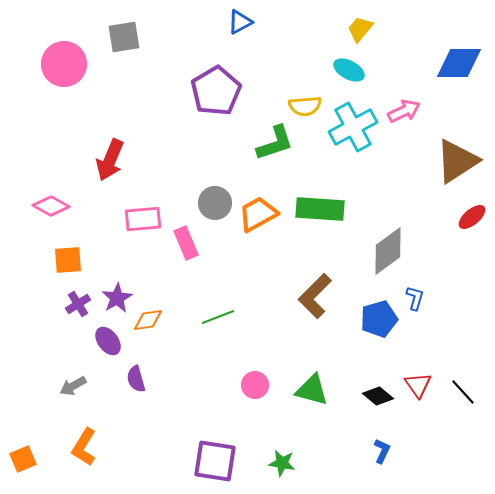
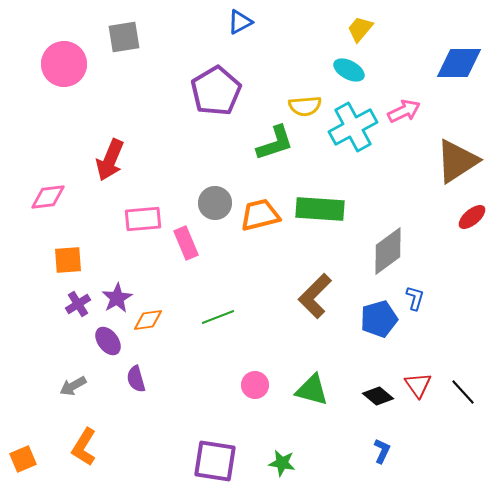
pink diamond at (51, 206): moved 3 px left, 9 px up; rotated 36 degrees counterclockwise
orange trapezoid at (258, 214): moved 2 px right, 1 px down; rotated 15 degrees clockwise
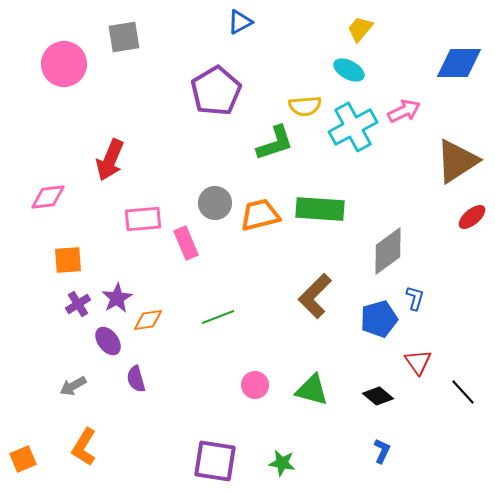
red triangle at (418, 385): moved 23 px up
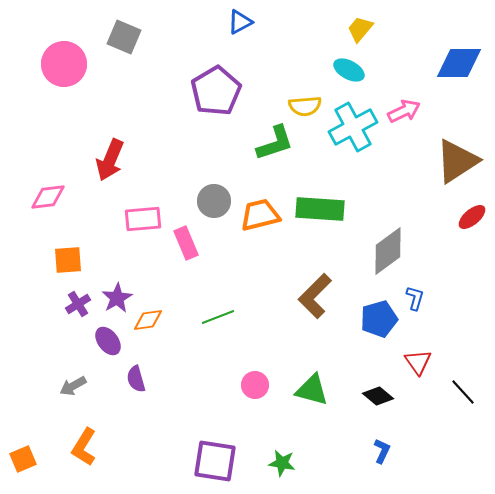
gray square at (124, 37): rotated 32 degrees clockwise
gray circle at (215, 203): moved 1 px left, 2 px up
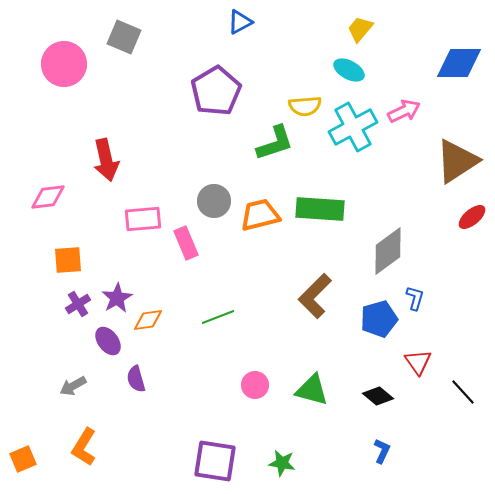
red arrow at (110, 160): moved 4 px left; rotated 36 degrees counterclockwise
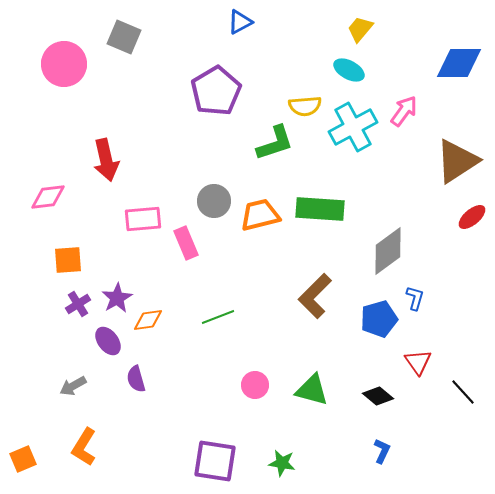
pink arrow at (404, 111): rotated 28 degrees counterclockwise
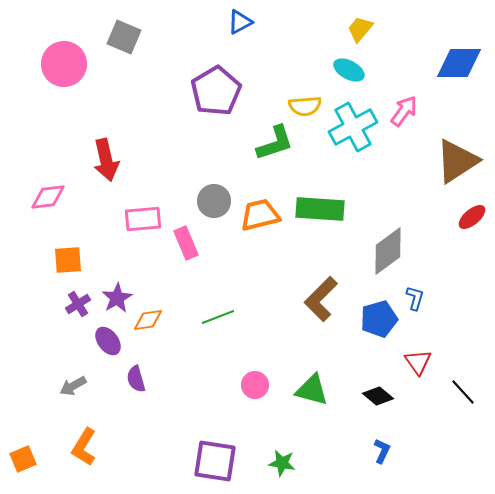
brown L-shape at (315, 296): moved 6 px right, 3 px down
